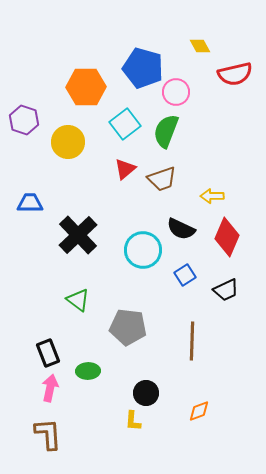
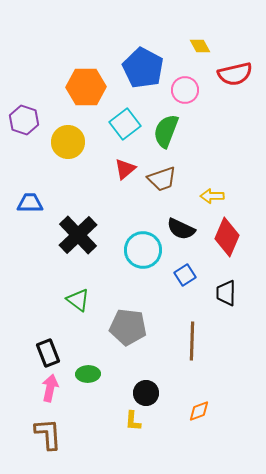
blue pentagon: rotated 12 degrees clockwise
pink circle: moved 9 px right, 2 px up
black trapezoid: moved 3 px down; rotated 116 degrees clockwise
green ellipse: moved 3 px down
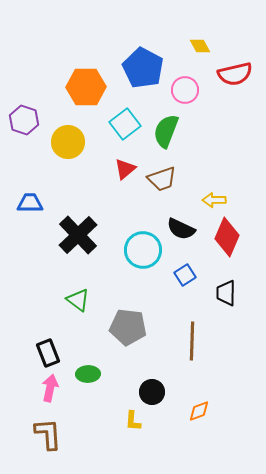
yellow arrow: moved 2 px right, 4 px down
black circle: moved 6 px right, 1 px up
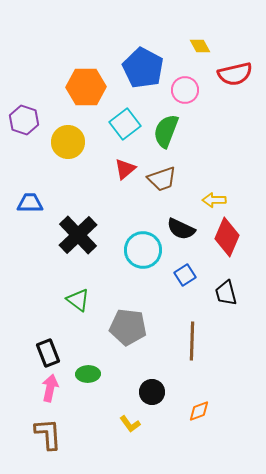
black trapezoid: rotated 16 degrees counterclockwise
yellow L-shape: moved 3 px left, 3 px down; rotated 40 degrees counterclockwise
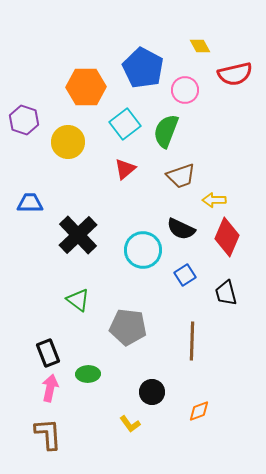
brown trapezoid: moved 19 px right, 3 px up
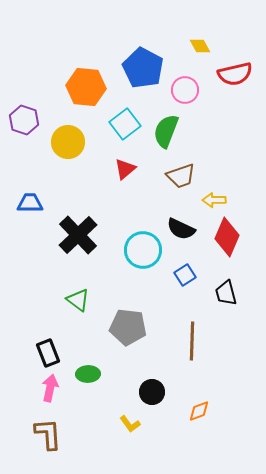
orange hexagon: rotated 6 degrees clockwise
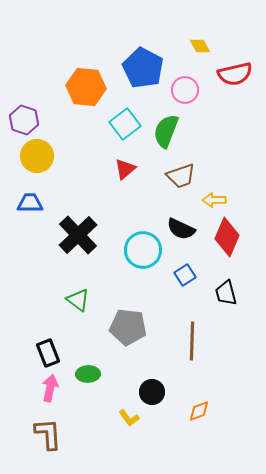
yellow circle: moved 31 px left, 14 px down
yellow L-shape: moved 1 px left, 6 px up
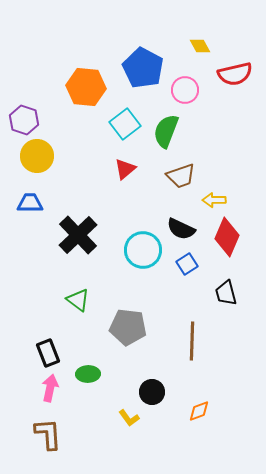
blue square: moved 2 px right, 11 px up
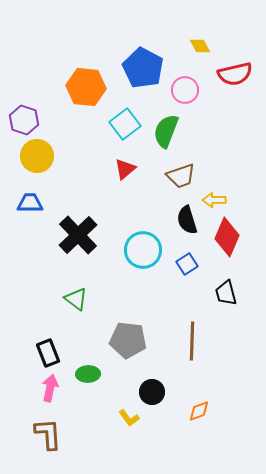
black semicircle: moved 6 px right, 9 px up; rotated 48 degrees clockwise
green triangle: moved 2 px left, 1 px up
gray pentagon: moved 13 px down
